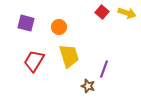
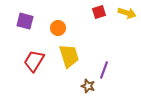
red square: moved 3 px left; rotated 32 degrees clockwise
purple square: moved 1 px left, 2 px up
orange circle: moved 1 px left, 1 px down
purple line: moved 1 px down
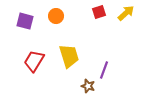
yellow arrow: moved 1 px left; rotated 60 degrees counterclockwise
orange circle: moved 2 px left, 12 px up
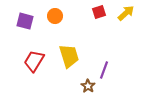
orange circle: moved 1 px left
brown star: rotated 16 degrees clockwise
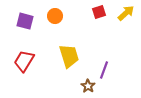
red trapezoid: moved 10 px left
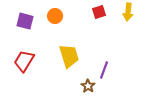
yellow arrow: moved 2 px right, 1 px up; rotated 138 degrees clockwise
